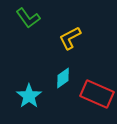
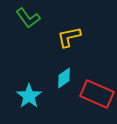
yellow L-shape: moved 1 px left, 1 px up; rotated 15 degrees clockwise
cyan diamond: moved 1 px right
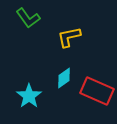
red rectangle: moved 3 px up
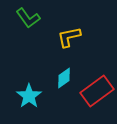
red rectangle: rotated 60 degrees counterclockwise
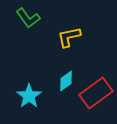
cyan diamond: moved 2 px right, 3 px down
red rectangle: moved 1 px left, 2 px down
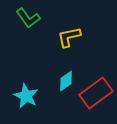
cyan star: moved 3 px left; rotated 10 degrees counterclockwise
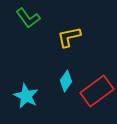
cyan diamond: rotated 20 degrees counterclockwise
red rectangle: moved 1 px right, 2 px up
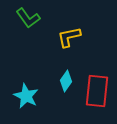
red rectangle: rotated 48 degrees counterclockwise
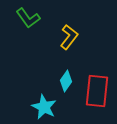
yellow L-shape: rotated 140 degrees clockwise
cyan star: moved 18 px right, 11 px down
